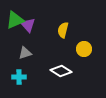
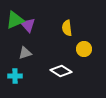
yellow semicircle: moved 4 px right, 2 px up; rotated 21 degrees counterclockwise
cyan cross: moved 4 px left, 1 px up
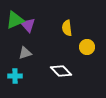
yellow circle: moved 3 px right, 2 px up
white diamond: rotated 15 degrees clockwise
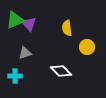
purple triangle: moved 1 px right, 1 px up
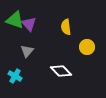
green triangle: rotated 42 degrees clockwise
yellow semicircle: moved 1 px left, 1 px up
gray triangle: moved 2 px right, 2 px up; rotated 32 degrees counterclockwise
cyan cross: rotated 32 degrees clockwise
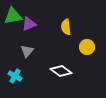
green triangle: moved 2 px left, 4 px up; rotated 30 degrees counterclockwise
purple triangle: rotated 49 degrees clockwise
white diamond: rotated 10 degrees counterclockwise
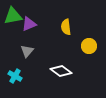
yellow circle: moved 2 px right, 1 px up
